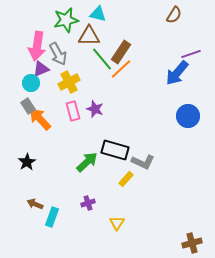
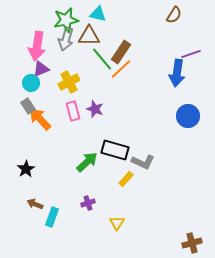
gray arrow: moved 8 px right, 15 px up; rotated 45 degrees clockwise
blue arrow: rotated 32 degrees counterclockwise
black star: moved 1 px left, 7 px down
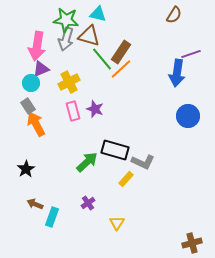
green star: rotated 20 degrees clockwise
brown triangle: rotated 15 degrees clockwise
orange arrow: moved 4 px left, 5 px down; rotated 15 degrees clockwise
purple cross: rotated 16 degrees counterclockwise
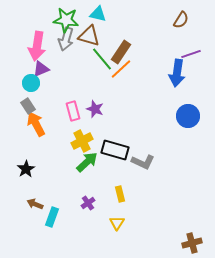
brown semicircle: moved 7 px right, 5 px down
yellow cross: moved 13 px right, 59 px down
yellow rectangle: moved 6 px left, 15 px down; rotated 56 degrees counterclockwise
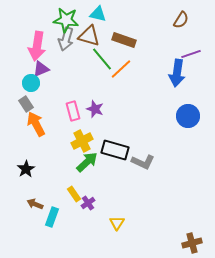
brown rectangle: moved 3 px right, 12 px up; rotated 75 degrees clockwise
gray rectangle: moved 2 px left, 2 px up
yellow rectangle: moved 46 px left; rotated 21 degrees counterclockwise
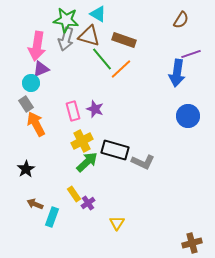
cyan triangle: rotated 18 degrees clockwise
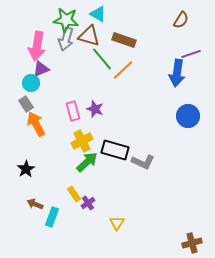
orange line: moved 2 px right, 1 px down
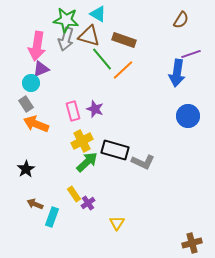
orange arrow: rotated 40 degrees counterclockwise
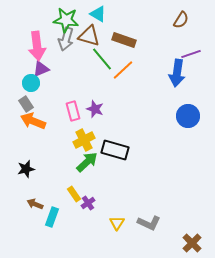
pink arrow: rotated 16 degrees counterclockwise
orange arrow: moved 3 px left, 3 px up
yellow cross: moved 2 px right, 1 px up
gray L-shape: moved 6 px right, 61 px down
black star: rotated 18 degrees clockwise
brown cross: rotated 30 degrees counterclockwise
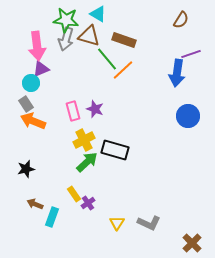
green line: moved 5 px right
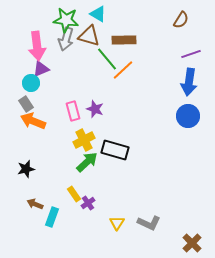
brown rectangle: rotated 20 degrees counterclockwise
blue arrow: moved 12 px right, 9 px down
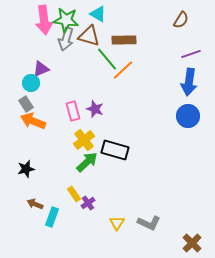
pink arrow: moved 7 px right, 26 px up
yellow cross: rotated 10 degrees counterclockwise
